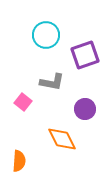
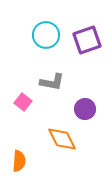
purple square: moved 2 px right, 15 px up
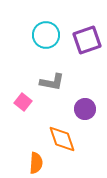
orange diamond: rotated 8 degrees clockwise
orange semicircle: moved 17 px right, 2 px down
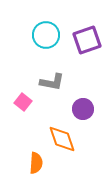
purple circle: moved 2 px left
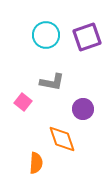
purple square: moved 3 px up
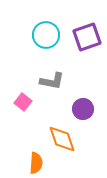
gray L-shape: moved 1 px up
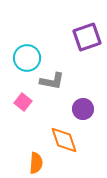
cyan circle: moved 19 px left, 23 px down
orange diamond: moved 2 px right, 1 px down
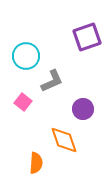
cyan circle: moved 1 px left, 2 px up
gray L-shape: rotated 35 degrees counterclockwise
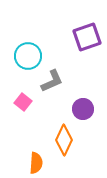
cyan circle: moved 2 px right
orange diamond: rotated 44 degrees clockwise
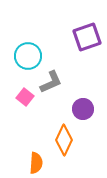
gray L-shape: moved 1 px left, 1 px down
pink square: moved 2 px right, 5 px up
